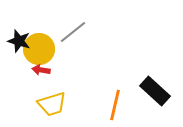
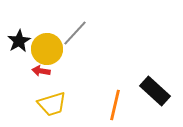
gray line: moved 2 px right, 1 px down; rotated 8 degrees counterclockwise
black star: rotated 25 degrees clockwise
yellow circle: moved 8 px right
red arrow: moved 1 px down
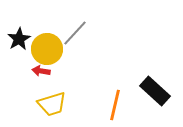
black star: moved 2 px up
